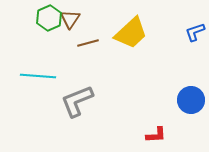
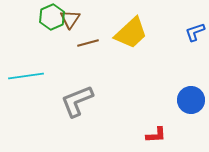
green hexagon: moved 3 px right, 1 px up
cyan line: moved 12 px left; rotated 12 degrees counterclockwise
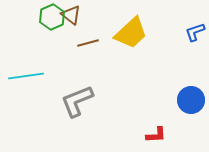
brown triangle: moved 1 px right, 4 px up; rotated 25 degrees counterclockwise
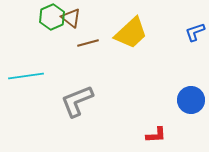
brown triangle: moved 3 px down
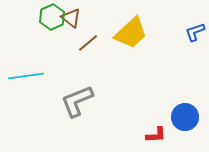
brown line: rotated 25 degrees counterclockwise
blue circle: moved 6 px left, 17 px down
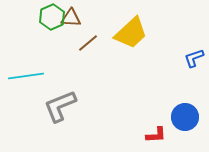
brown triangle: rotated 35 degrees counterclockwise
blue L-shape: moved 1 px left, 26 px down
gray L-shape: moved 17 px left, 5 px down
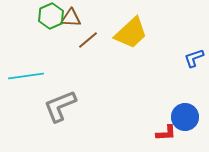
green hexagon: moved 1 px left, 1 px up
brown line: moved 3 px up
red L-shape: moved 10 px right, 2 px up
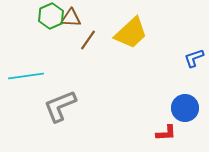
brown line: rotated 15 degrees counterclockwise
blue circle: moved 9 px up
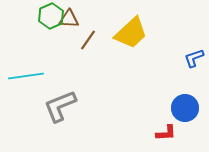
brown triangle: moved 2 px left, 1 px down
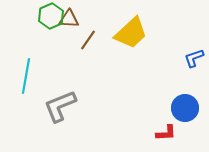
cyan line: rotated 72 degrees counterclockwise
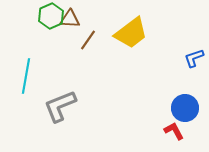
brown triangle: moved 1 px right
yellow trapezoid: rotated 6 degrees clockwise
red L-shape: moved 8 px right, 2 px up; rotated 115 degrees counterclockwise
